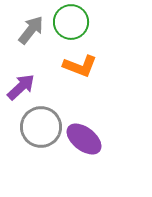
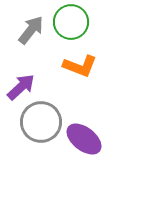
gray circle: moved 5 px up
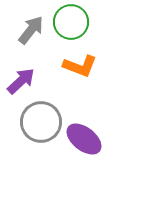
purple arrow: moved 6 px up
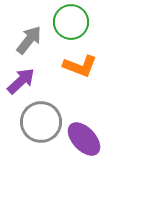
gray arrow: moved 2 px left, 10 px down
purple ellipse: rotated 9 degrees clockwise
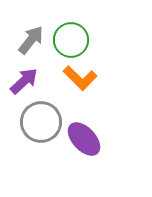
green circle: moved 18 px down
gray arrow: moved 2 px right
orange L-shape: moved 12 px down; rotated 24 degrees clockwise
purple arrow: moved 3 px right
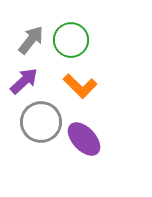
orange L-shape: moved 8 px down
